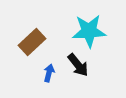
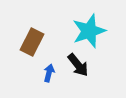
cyan star: rotated 16 degrees counterclockwise
brown rectangle: rotated 20 degrees counterclockwise
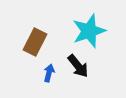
brown rectangle: moved 3 px right
black arrow: moved 1 px down
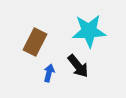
cyan star: rotated 16 degrees clockwise
